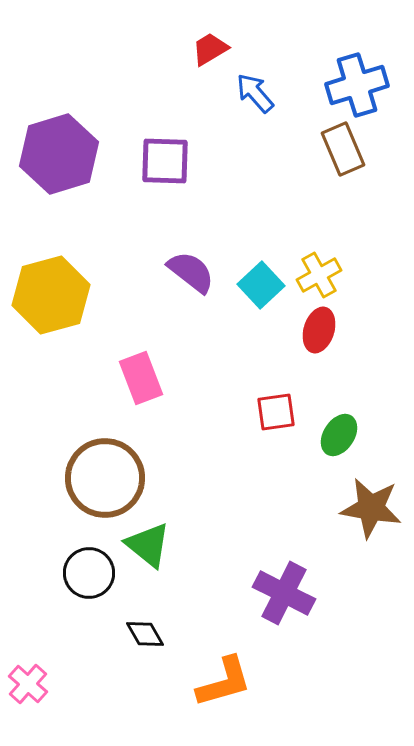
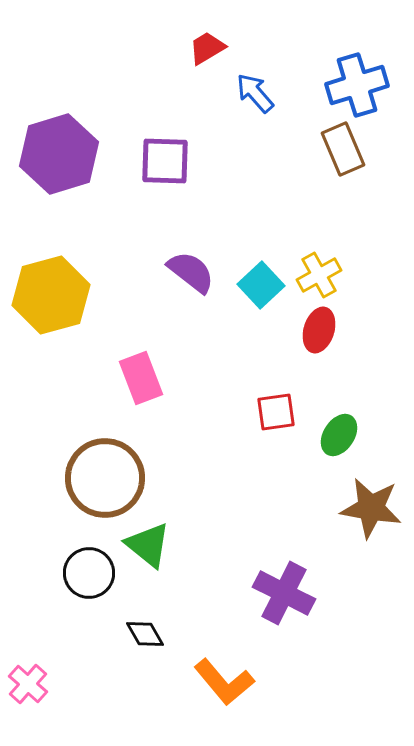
red trapezoid: moved 3 px left, 1 px up
orange L-shape: rotated 66 degrees clockwise
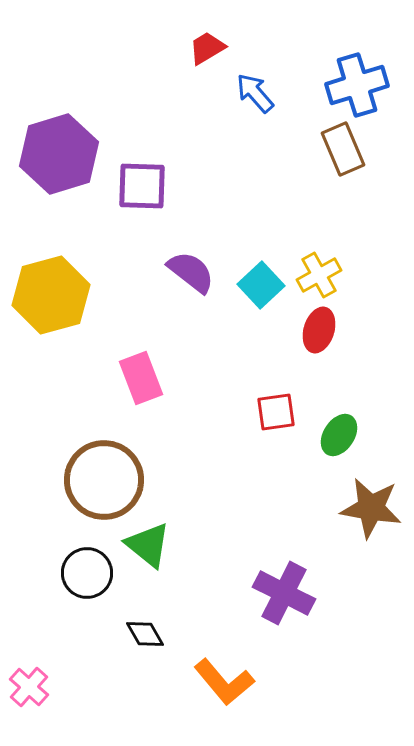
purple square: moved 23 px left, 25 px down
brown circle: moved 1 px left, 2 px down
black circle: moved 2 px left
pink cross: moved 1 px right, 3 px down
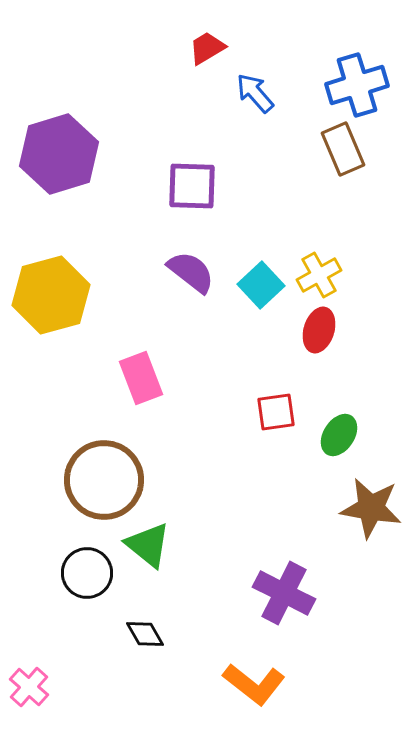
purple square: moved 50 px right
orange L-shape: moved 30 px right, 2 px down; rotated 12 degrees counterclockwise
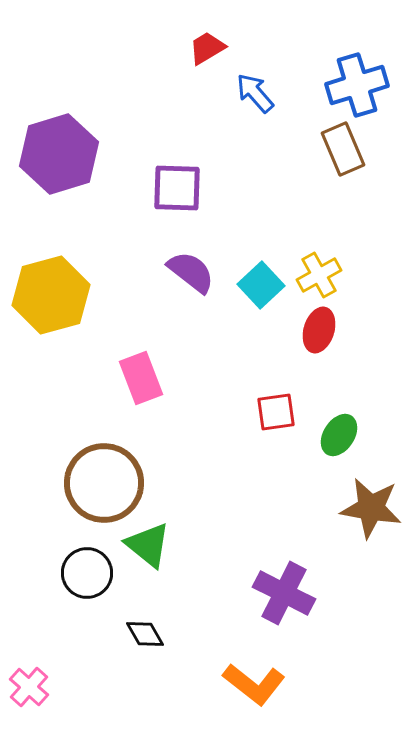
purple square: moved 15 px left, 2 px down
brown circle: moved 3 px down
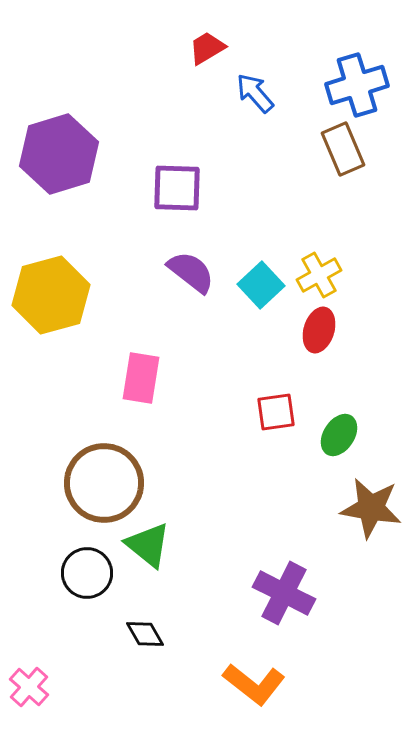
pink rectangle: rotated 30 degrees clockwise
